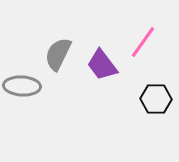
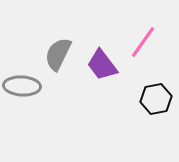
black hexagon: rotated 12 degrees counterclockwise
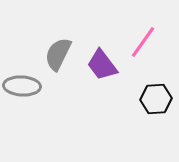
black hexagon: rotated 8 degrees clockwise
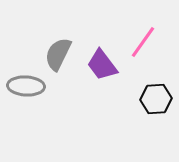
gray ellipse: moved 4 px right
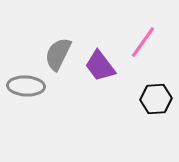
purple trapezoid: moved 2 px left, 1 px down
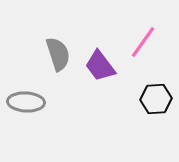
gray semicircle: rotated 136 degrees clockwise
gray ellipse: moved 16 px down
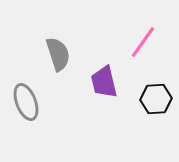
purple trapezoid: moved 4 px right, 16 px down; rotated 24 degrees clockwise
gray ellipse: rotated 66 degrees clockwise
